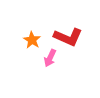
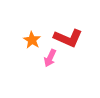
red L-shape: moved 1 px down
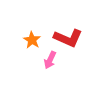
pink arrow: moved 2 px down
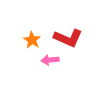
pink arrow: rotated 60 degrees clockwise
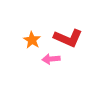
pink arrow: moved 1 px right, 1 px up
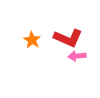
pink arrow: moved 26 px right, 3 px up
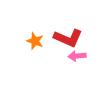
orange star: moved 3 px right, 1 px down; rotated 12 degrees counterclockwise
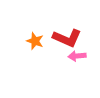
red L-shape: moved 1 px left
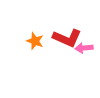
pink arrow: moved 7 px right, 8 px up
